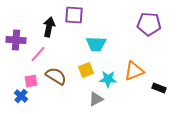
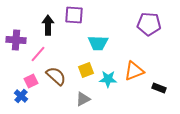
black arrow: moved 1 px left, 2 px up; rotated 12 degrees counterclockwise
cyan trapezoid: moved 2 px right, 1 px up
brown semicircle: rotated 10 degrees clockwise
pink square: rotated 16 degrees counterclockwise
gray triangle: moved 13 px left
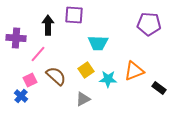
purple cross: moved 2 px up
yellow square: rotated 14 degrees counterclockwise
pink square: moved 1 px left, 1 px up
black rectangle: rotated 16 degrees clockwise
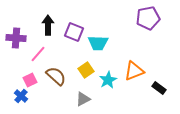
purple square: moved 17 px down; rotated 18 degrees clockwise
purple pentagon: moved 1 px left, 6 px up; rotated 15 degrees counterclockwise
cyan star: moved 1 px down; rotated 30 degrees counterclockwise
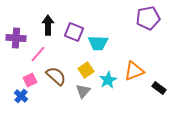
gray triangle: moved 8 px up; rotated 21 degrees counterclockwise
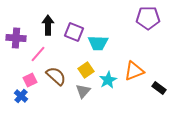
purple pentagon: rotated 10 degrees clockwise
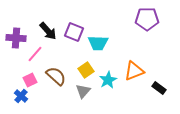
purple pentagon: moved 1 px left, 1 px down
black arrow: moved 6 px down; rotated 138 degrees clockwise
pink line: moved 3 px left
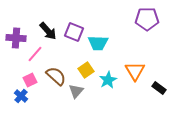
orange triangle: moved 1 px right; rotated 40 degrees counterclockwise
gray triangle: moved 7 px left
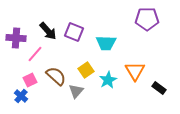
cyan trapezoid: moved 8 px right
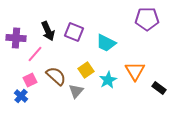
black arrow: rotated 18 degrees clockwise
cyan trapezoid: rotated 25 degrees clockwise
